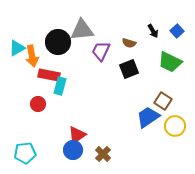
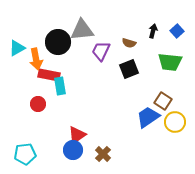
black arrow: rotated 136 degrees counterclockwise
orange arrow: moved 4 px right, 3 px down
green trapezoid: rotated 20 degrees counterclockwise
cyan rectangle: rotated 24 degrees counterclockwise
yellow circle: moved 4 px up
cyan pentagon: moved 1 px down
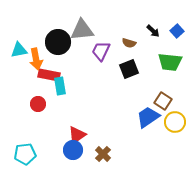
black arrow: rotated 120 degrees clockwise
cyan triangle: moved 2 px right, 2 px down; rotated 18 degrees clockwise
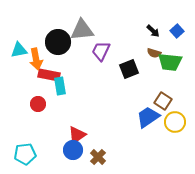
brown semicircle: moved 25 px right, 10 px down
brown cross: moved 5 px left, 3 px down
